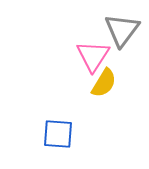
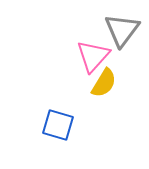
pink triangle: rotated 9 degrees clockwise
blue square: moved 9 px up; rotated 12 degrees clockwise
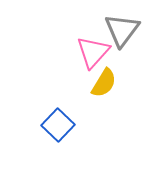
pink triangle: moved 4 px up
blue square: rotated 28 degrees clockwise
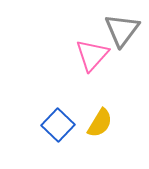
pink triangle: moved 1 px left, 3 px down
yellow semicircle: moved 4 px left, 40 px down
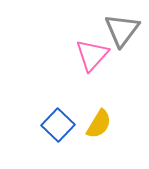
yellow semicircle: moved 1 px left, 1 px down
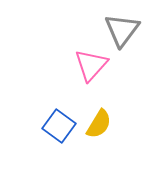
pink triangle: moved 1 px left, 10 px down
blue square: moved 1 px right, 1 px down; rotated 8 degrees counterclockwise
